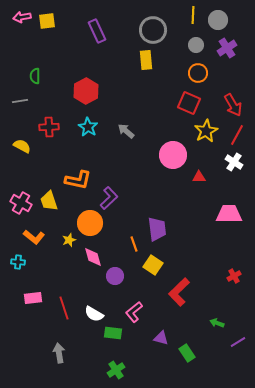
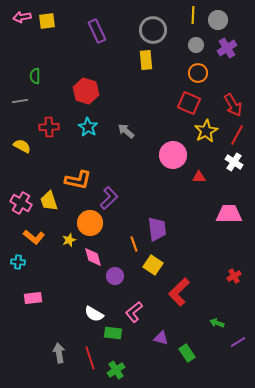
red hexagon at (86, 91): rotated 15 degrees counterclockwise
red line at (64, 308): moved 26 px right, 50 px down
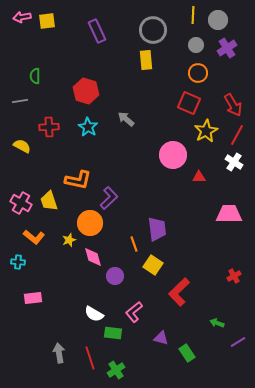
gray arrow at (126, 131): moved 12 px up
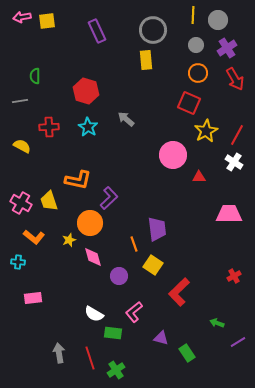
red arrow at (233, 105): moved 2 px right, 26 px up
purple circle at (115, 276): moved 4 px right
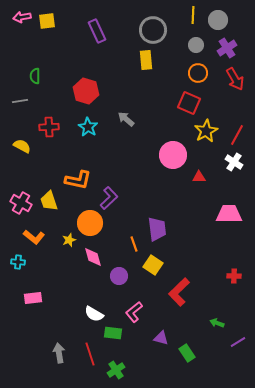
red cross at (234, 276): rotated 32 degrees clockwise
red line at (90, 358): moved 4 px up
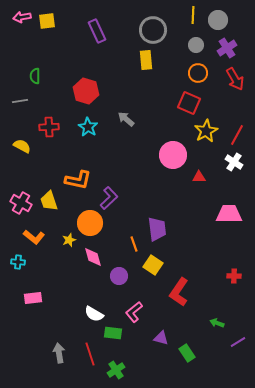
red L-shape at (179, 292): rotated 12 degrees counterclockwise
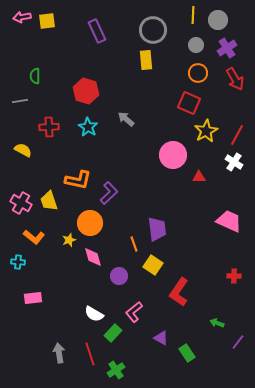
yellow semicircle at (22, 146): moved 1 px right, 4 px down
purple L-shape at (109, 198): moved 5 px up
pink trapezoid at (229, 214): moved 7 px down; rotated 24 degrees clockwise
green rectangle at (113, 333): rotated 54 degrees counterclockwise
purple triangle at (161, 338): rotated 14 degrees clockwise
purple line at (238, 342): rotated 21 degrees counterclockwise
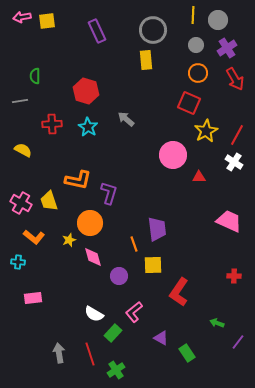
red cross at (49, 127): moved 3 px right, 3 px up
purple L-shape at (109, 193): rotated 30 degrees counterclockwise
yellow square at (153, 265): rotated 36 degrees counterclockwise
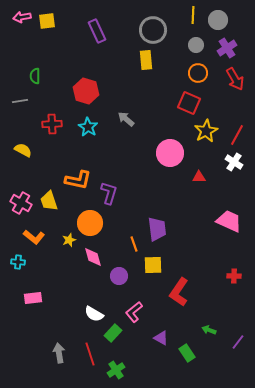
pink circle at (173, 155): moved 3 px left, 2 px up
green arrow at (217, 323): moved 8 px left, 7 px down
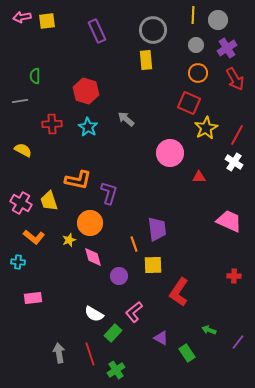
yellow star at (206, 131): moved 3 px up
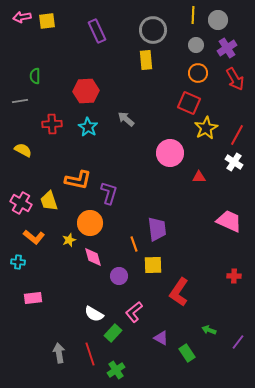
red hexagon at (86, 91): rotated 20 degrees counterclockwise
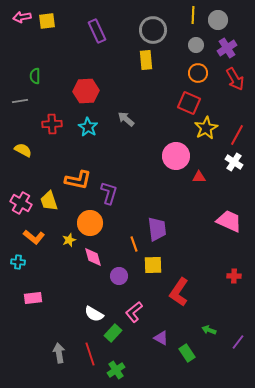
pink circle at (170, 153): moved 6 px right, 3 px down
